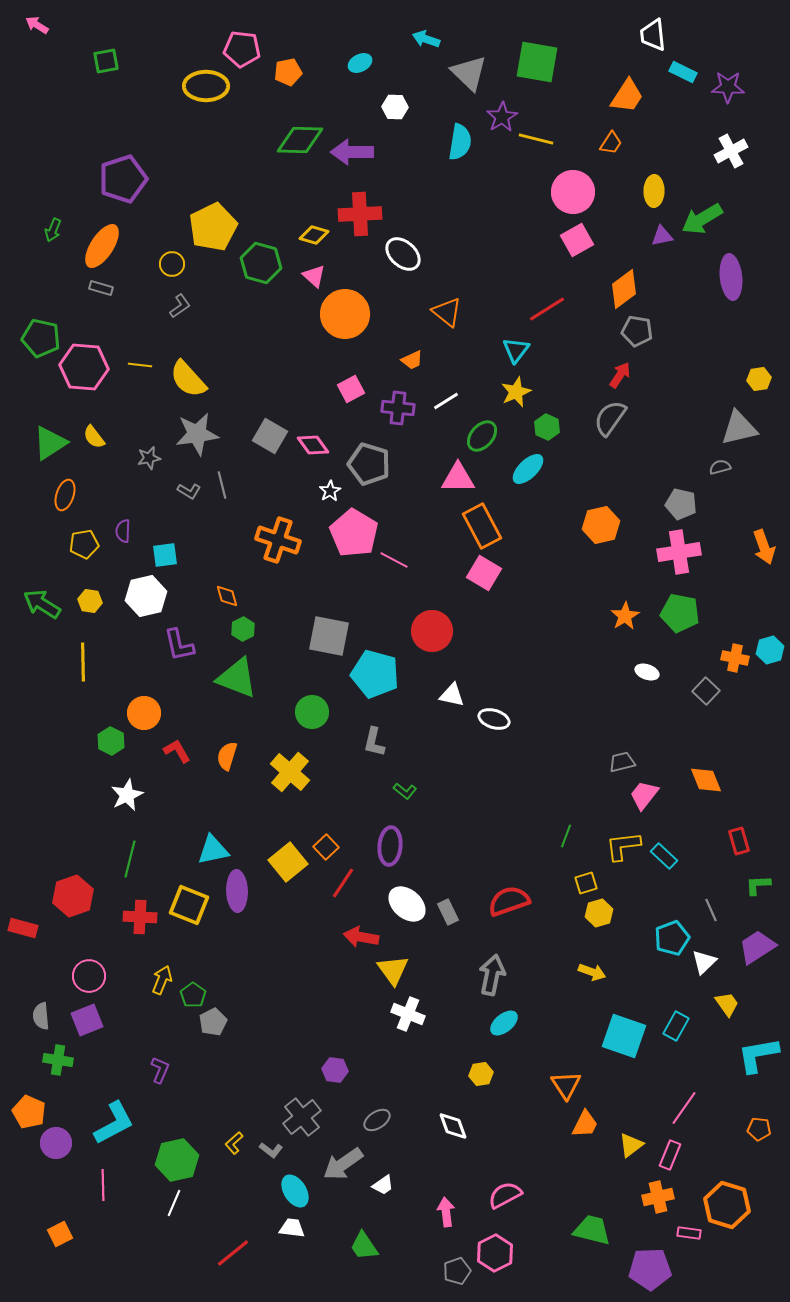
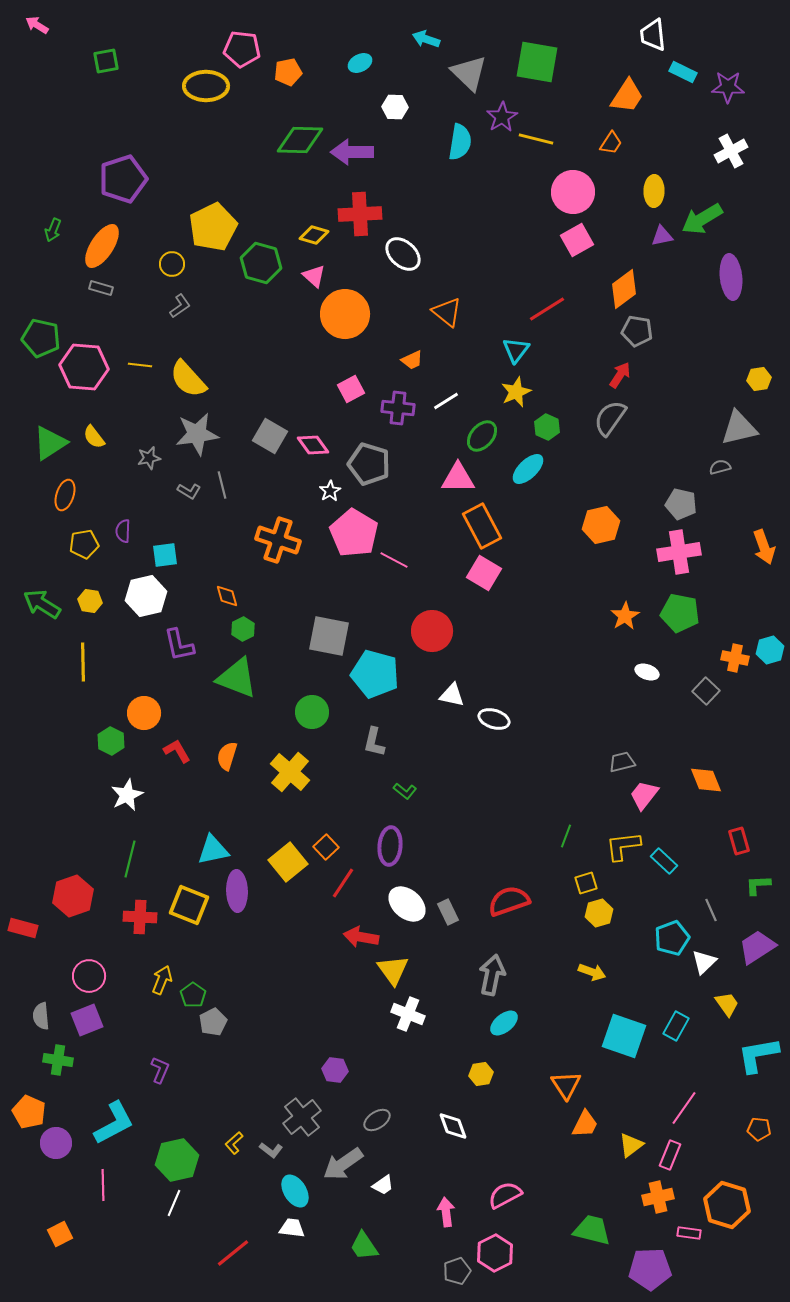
cyan rectangle at (664, 856): moved 5 px down
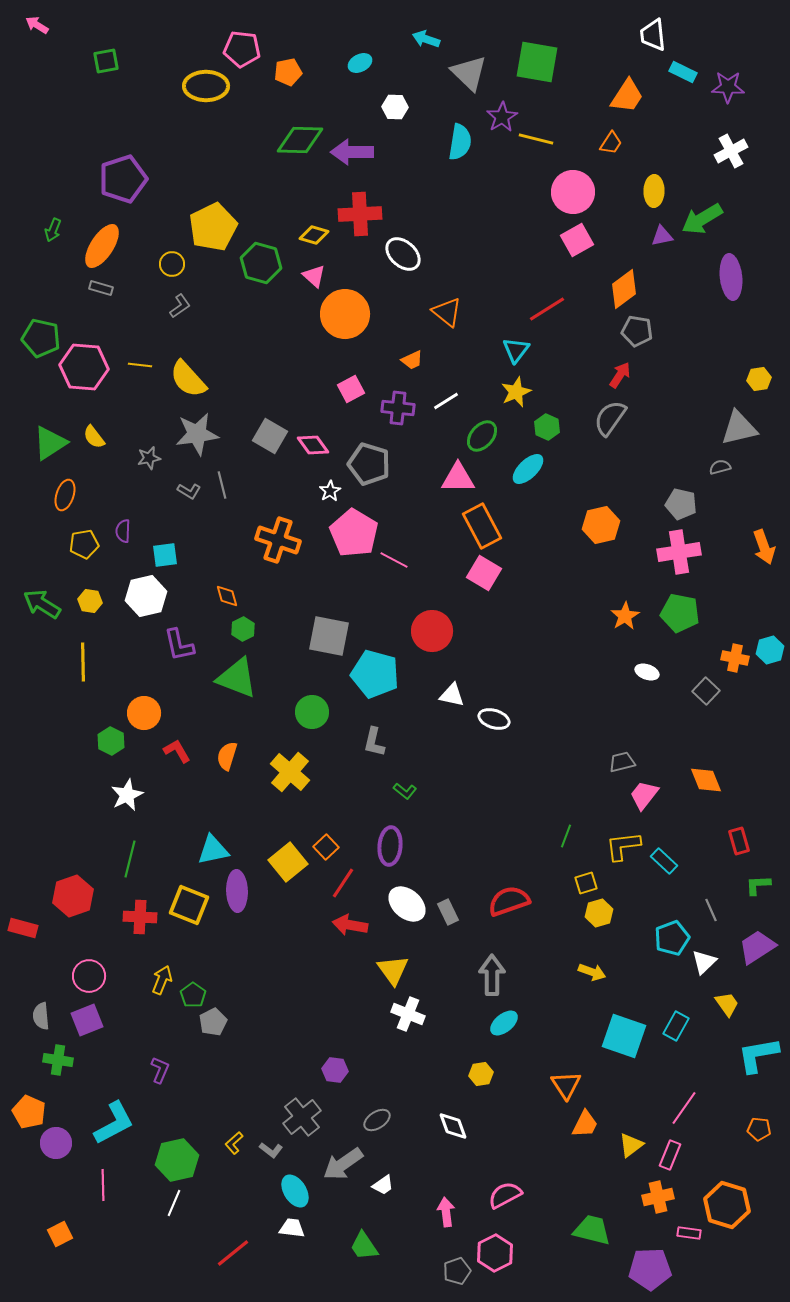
red arrow at (361, 937): moved 11 px left, 12 px up
gray arrow at (492, 975): rotated 12 degrees counterclockwise
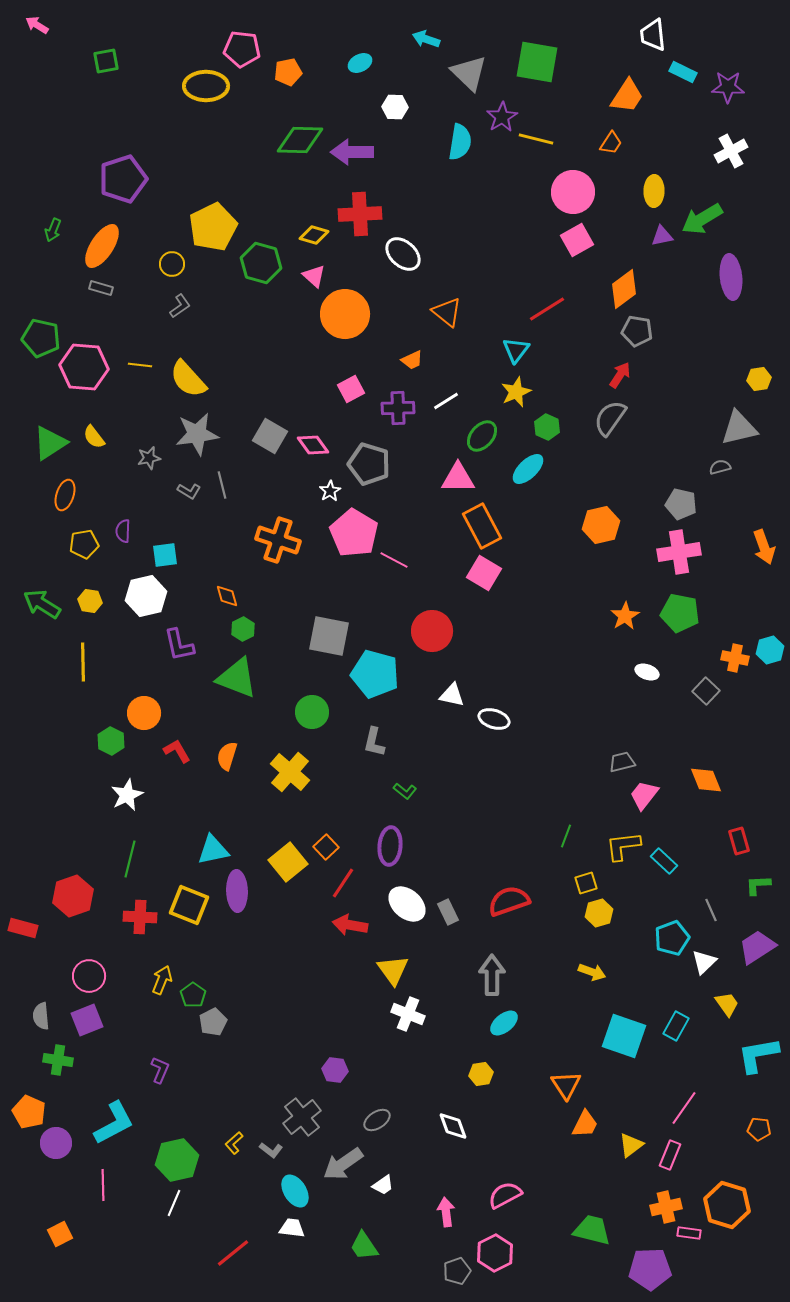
purple cross at (398, 408): rotated 8 degrees counterclockwise
orange cross at (658, 1197): moved 8 px right, 10 px down
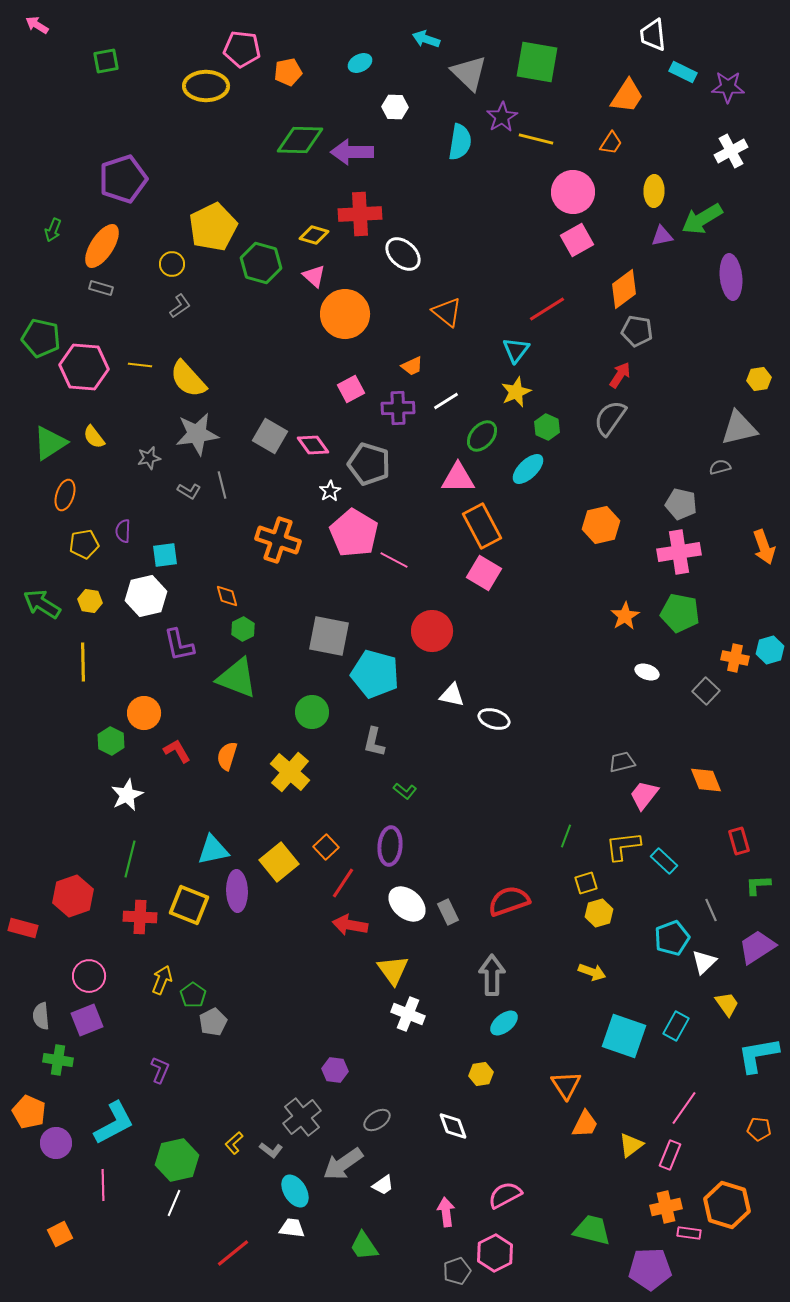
orange trapezoid at (412, 360): moved 6 px down
yellow square at (288, 862): moved 9 px left
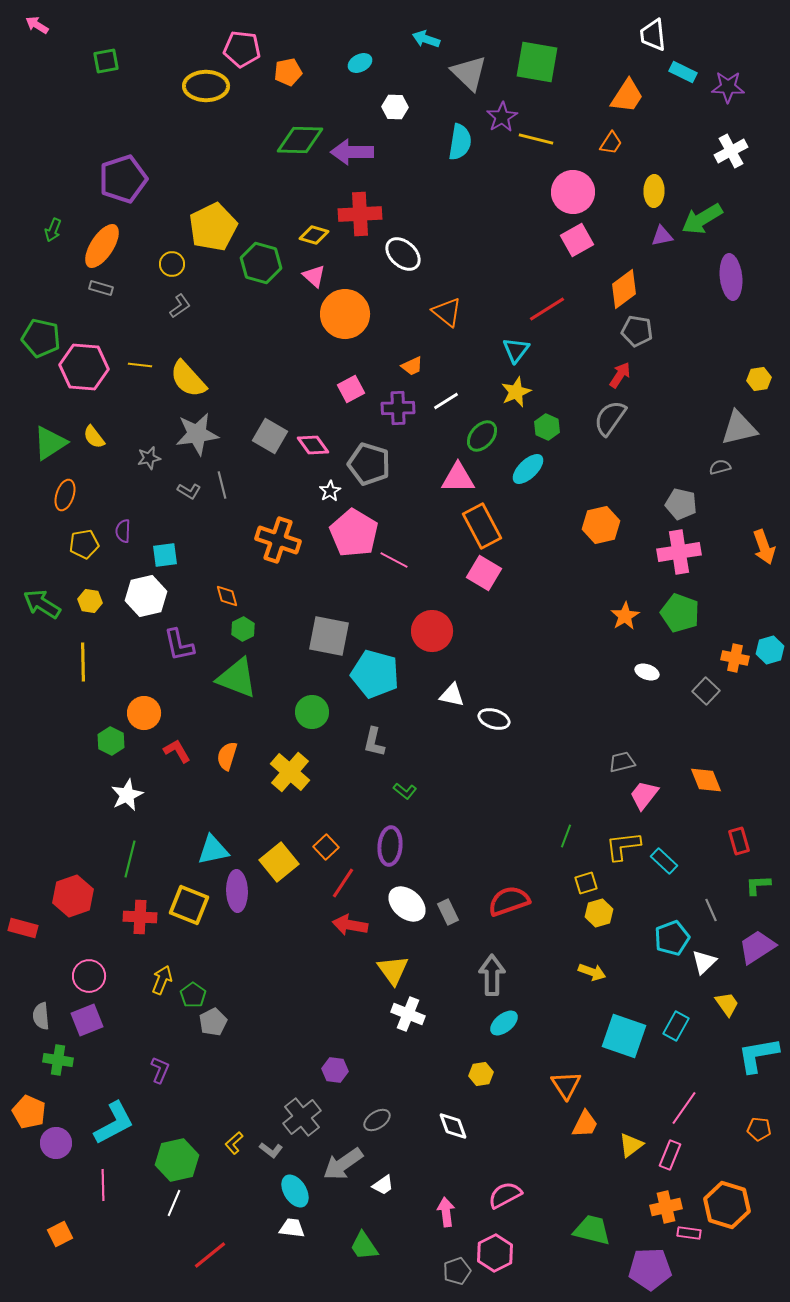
green pentagon at (680, 613): rotated 9 degrees clockwise
red line at (233, 1253): moved 23 px left, 2 px down
